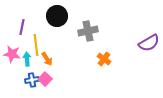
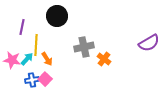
gray cross: moved 4 px left, 16 px down
yellow line: rotated 10 degrees clockwise
pink star: moved 6 px down
cyan arrow: rotated 48 degrees clockwise
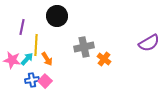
pink square: moved 2 px down
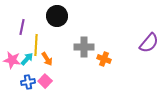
purple semicircle: rotated 20 degrees counterclockwise
gray cross: rotated 12 degrees clockwise
orange cross: rotated 16 degrees counterclockwise
blue cross: moved 4 px left, 2 px down
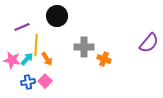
purple line: rotated 56 degrees clockwise
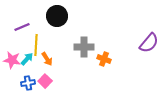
blue cross: moved 1 px down
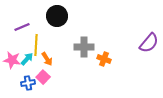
pink square: moved 2 px left, 4 px up
